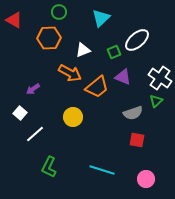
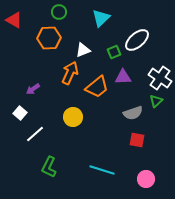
orange arrow: rotated 95 degrees counterclockwise
purple triangle: rotated 24 degrees counterclockwise
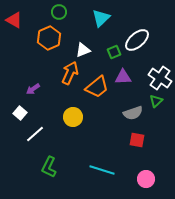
orange hexagon: rotated 20 degrees counterclockwise
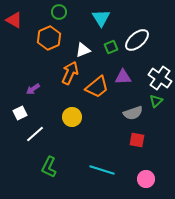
cyan triangle: rotated 18 degrees counterclockwise
green square: moved 3 px left, 5 px up
white square: rotated 24 degrees clockwise
yellow circle: moved 1 px left
